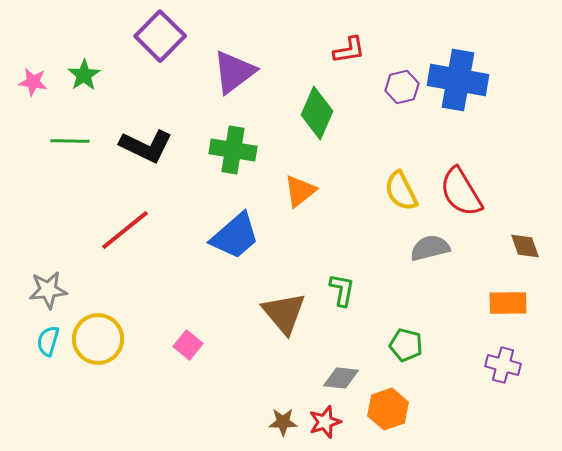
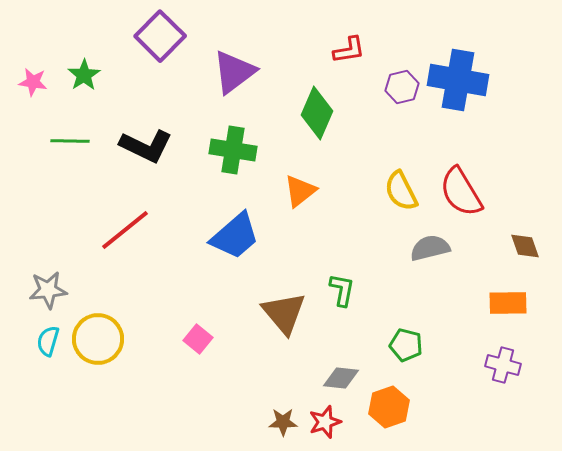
pink square: moved 10 px right, 6 px up
orange hexagon: moved 1 px right, 2 px up
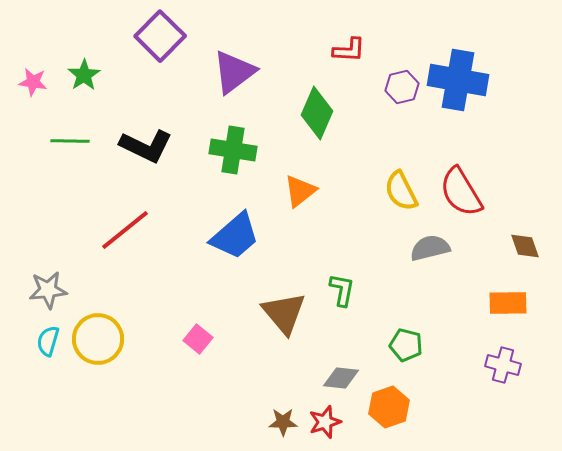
red L-shape: rotated 12 degrees clockwise
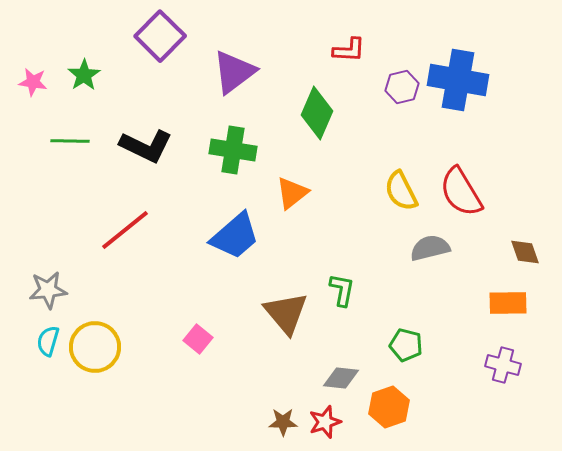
orange triangle: moved 8 px left, 2 px down
brown diamond: moved 6 px down
brown triangle: moved 2 px right
yellow circle: moved 3 px left, 8 px down
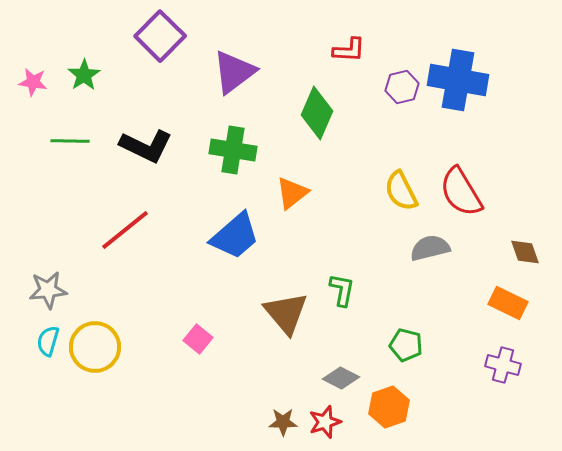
orange rectangle: rotated 27 degrees clockwise
gray diamond: rotated 21 degrees clockwise
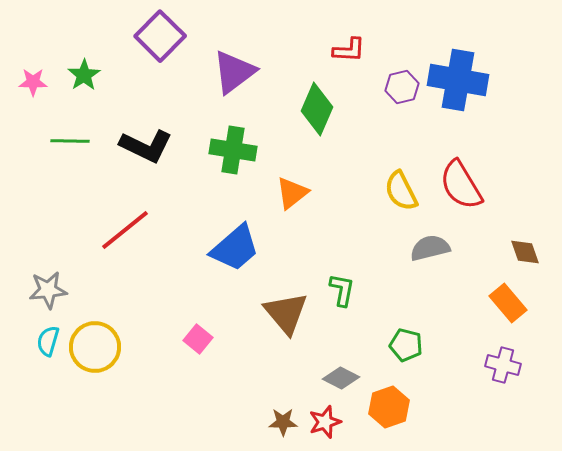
pink star: rotated 8 degrees counterclockwise
green diamond: moved 4 px up
red semicircle: moved 7 px up
blue trapezoid: moved 12 px down
orange rectangle: rotated 24 degrees clockwise
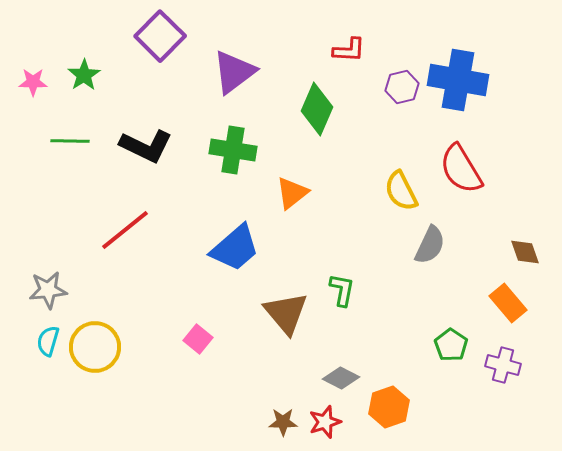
red semicircle: moved 16 px up
gray semicircle: moved 3 px up; rotated 129 degrees clockwise
green pentagon: moved 45 px right; rotated 20 degrees clockwise
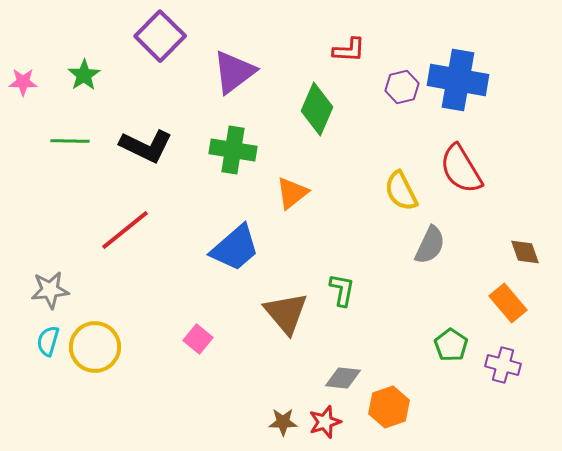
pink star: moved 10 px left
gray star: moved 2 px right
gray diamond: moved 2 px right; rotated 21 degrees counterclockwise
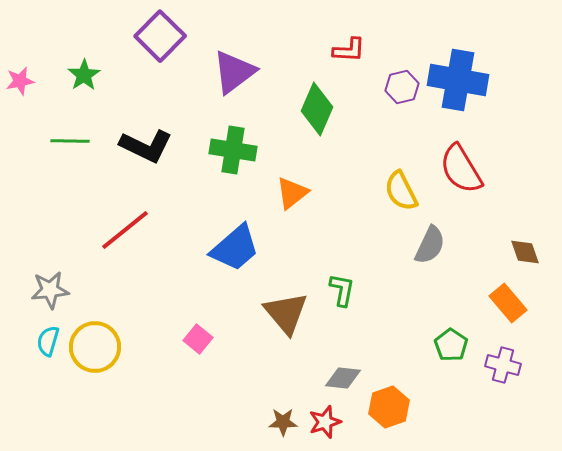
pink star: moved 3 px left, 1 px up; rotated 12 degrees counterclockwise
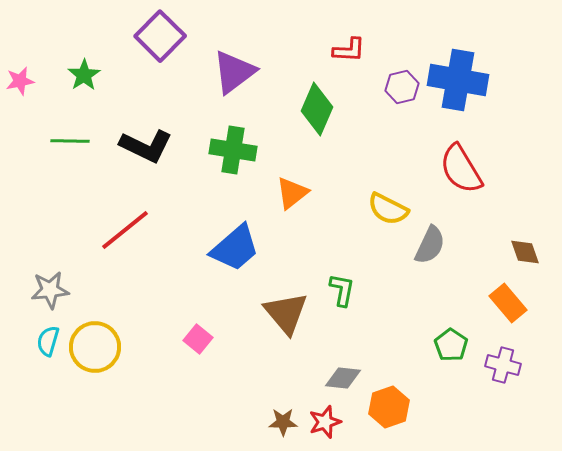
yellow semicircle: moved 13 px left, 18 px down; rotated 36 degrees counterclockwise
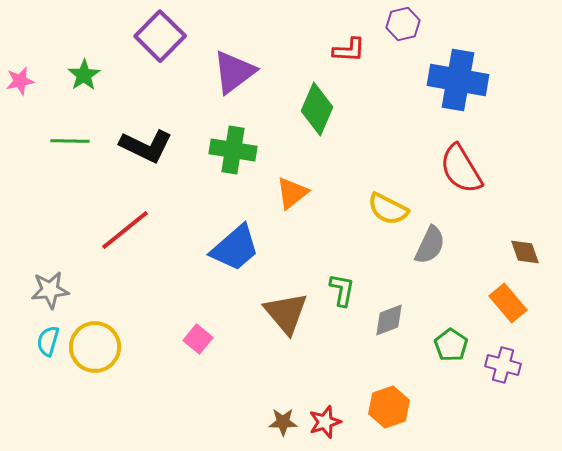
purple hexagon: moved 1 px right, 63 px up
gray diamond: moved 46 px right, 58 px up; rotated 27 degrees counterclockwise
